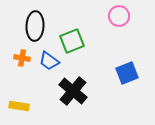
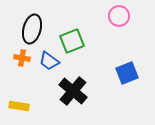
black ellipse: moved 3 px left, 3 px down; rotated 12 degrees clockwise
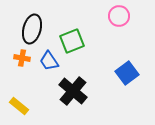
blue trapezoid: rotated 20 degrees clockwise
blue square: rotated 15 degrees counterclockwise
yellow rectangle: rotated 30 degrees clockwise
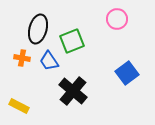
pink circle: moved 2 px left, 3 px down
black ellipse: moved 6 px right
yellow rectangle: rotated 12 degrees counterclockwise
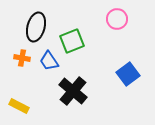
black ellipse: moved 2 px left, 2 px up
blue square: moved 1 px right, 1 px down
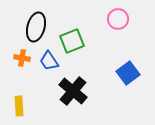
pink circle: moved 1 px right
blue square: moved 1 px up
yellow rectangle: rotated 60 degrees clockwise
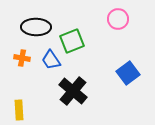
black ellipse: rotated 76 degrees clockwise
blue trapezoid: moved 2 px right, 1 px up
yellow rectangle: moved 4 px down
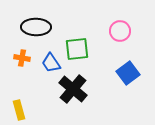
pink circle: moved 2 px right, 12 px down
green square: moved 5 px right, 8 px down; rotated 15 degrees clockwise
blue trapezoid: moved 3 px down
black cross: moved 2 px up
yellow rectangle: rotated 12 degrees counterclockwise
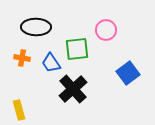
pink circle: moved 14 px left, 1 px up
black cross: rotated 8 degrees clockwise
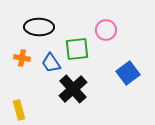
black ellipse: moved 3 px right
